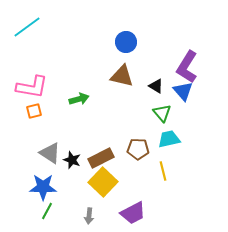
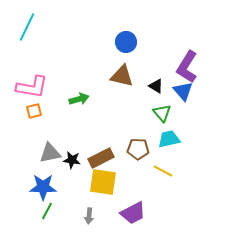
cyan line: rotated 28 degrees counterclockwise
gray triangle: rotated 45 degrees counterclockwise
black star: rotated 12 degrees counterclockwise
yellow line: rotated 48 degrees counterclockwise
yellow square: rotated 36 degrees counterclockwise
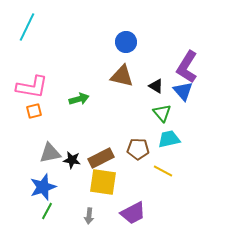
blue star: rotated 20 degrees counterclockwise
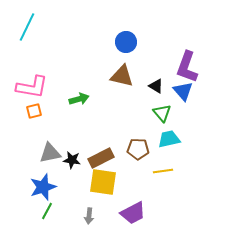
purple L-shape: rotated 12 degrees counterclockwise
yellow line: rotated 36 degrees counterclockwise
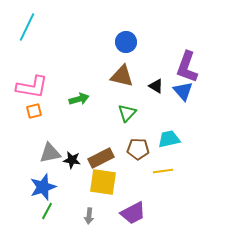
green triangle: moved 35 px left; rotated 24 degrees clockwise
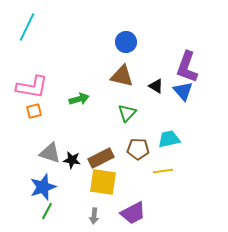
gray triangle: rotated 30 degrees clockwise
gray arrow: moved 5 px right
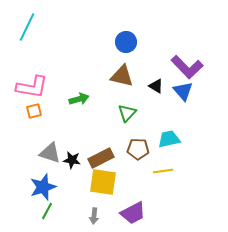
purple L-shape: rotated 64 degrees counterclockwise
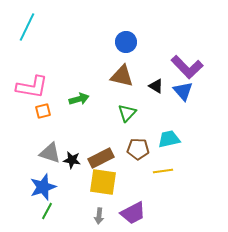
orange square: moved 9 px right
gray arrow: moved 5 px right
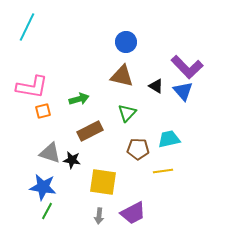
brown rectangle: moved 11 px left, 27 px up
blue star: rotated 28 degrees clockwise
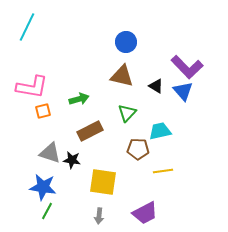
cyan trapezoid: moved 9 px left, 8 px up
purple trapezoid: moved 12 px right
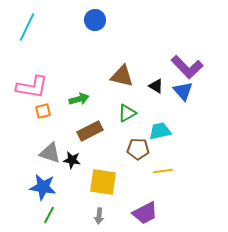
blue circle: moved 31 px left, 22 px up
green triangle: rotated 18 degrees clockwise
green line: moved 2 px right, 4 px down
